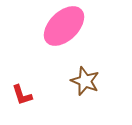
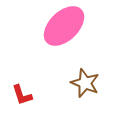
brown star: moved 2 px down
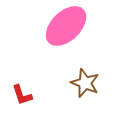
pink ellipse: moved 2 px right
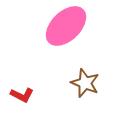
red L-shape: rotated 45 degrees counterclockwise
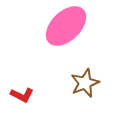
brown star: rotated 28 degrees clockwise
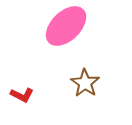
brown star: rotated 16 degrees counterclockwise
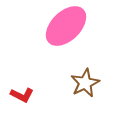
brown star: rotated 12 degrees clockwise
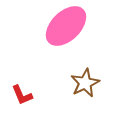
red L-shape: rotated 40 degrees clockwise
